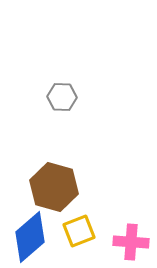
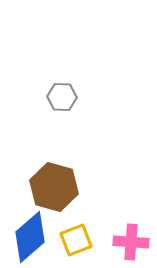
yellow square: moved 3 px left, 9 px down
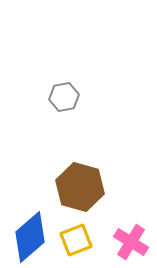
gray hexagon: moved 2 px right; rotated 12 degrees counterclockwise
brown hexagon: moved 26 px right
pink cross: rotated 28 degrees clockwise
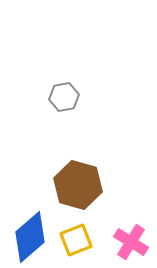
brown hexagon: moved 2 px left, 2 px up
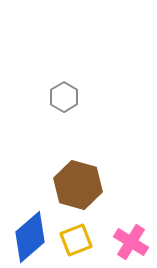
gray hexagon: rotated 20 degrees counterclockwise
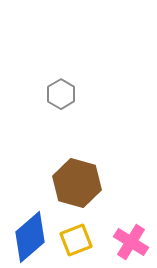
gray hexagon: moved 3 px left, 3 px up
brown hexagon: moved 1 px left, 2 px up
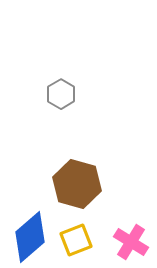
brown hexagon: moved 1 px down
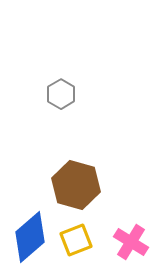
brown hexagon: moved 1 px left, 1 px down
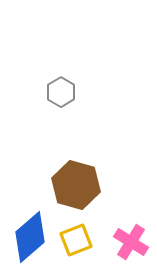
gray hexagon: moved 2 px up
